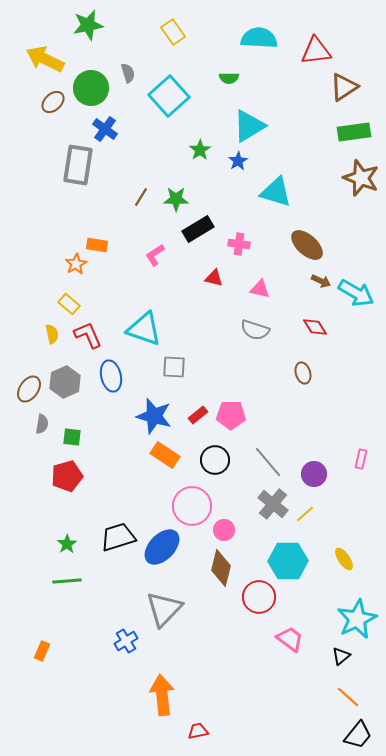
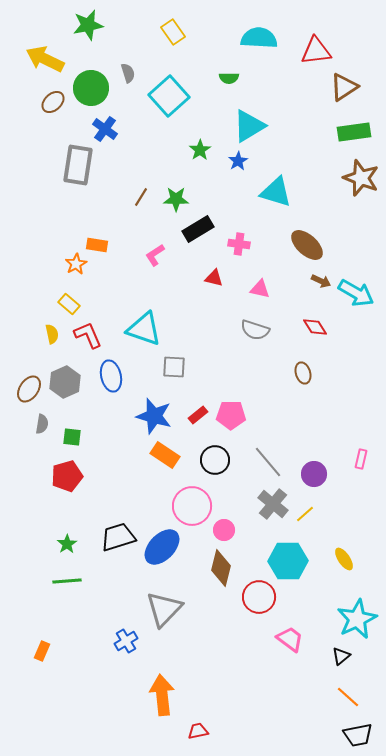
black trapezoid at (358, 735): rotated 40 degrees clockwise
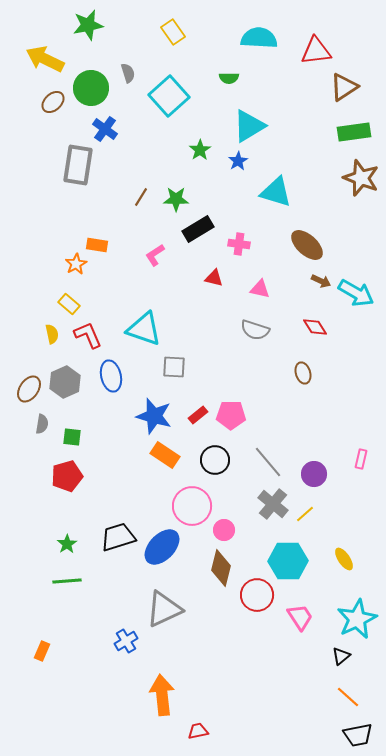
red circle at (259, 597): moved 2 px left, 2 px up
gray triangle at (164, 609): rotated 21 degrees clockwise
pink trapezoid at (290, 639): moved 10 px right, 22 px up; rotated 20 degrees clockwise
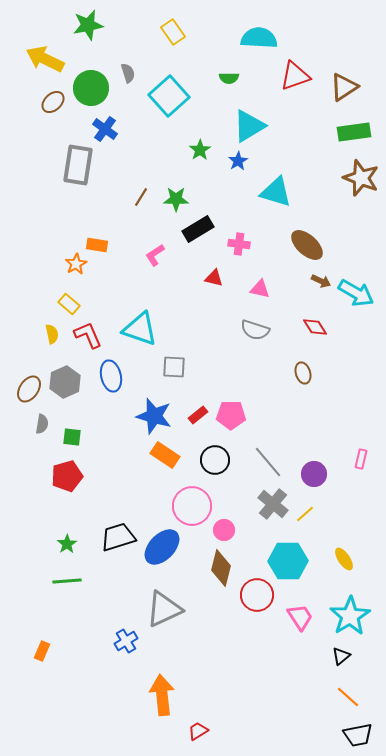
red triangle at (316, 51): moved 21 px left, 25 px down; rotated 12 degrees counterclockwise
cyan triangle at (144, 329): moved 4 px left
cyan star at (357, 619): moved 7 px left, 3 px up; rotated 6 degrees counterclockwise
red trapezoid at (198, 731): rotated 20 degrees counterclockwise
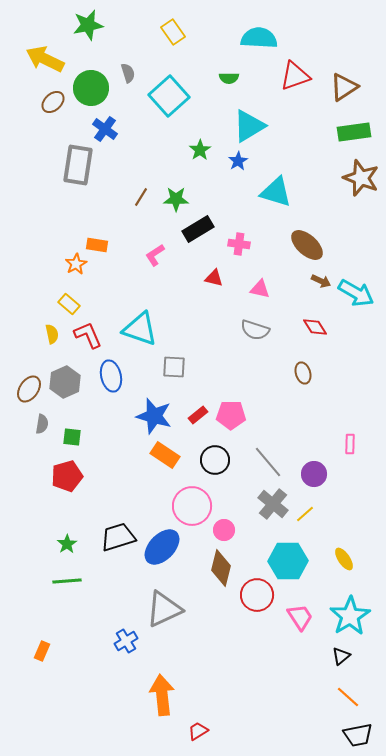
pink rectangle at (361, 459): moved 11 px left, 15 px up; rotated 12 degrees counterclockwise
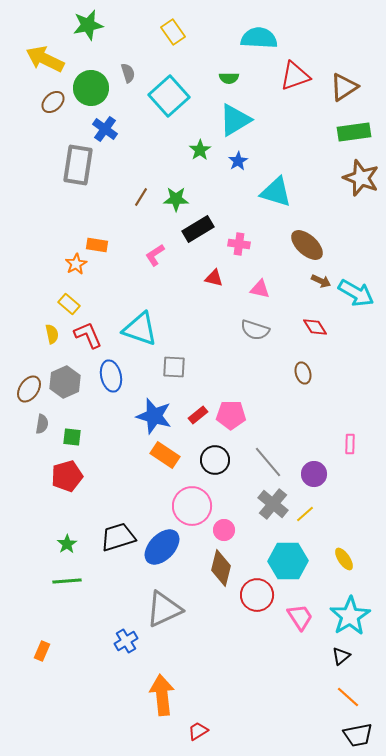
cyan triangle at (249, 126): moved 14 px left, 6 px up
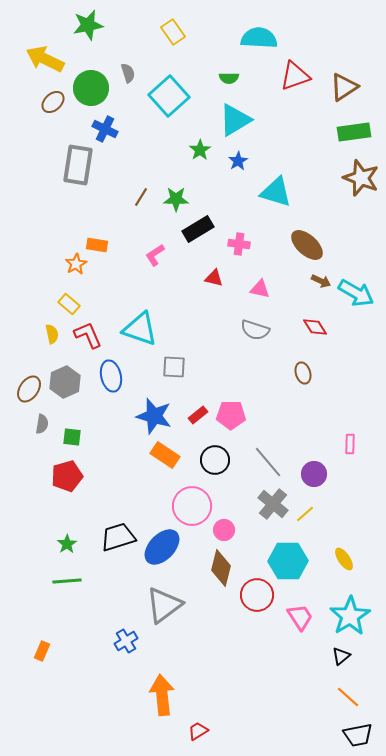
blue cross at (105, 129): rotated 10 degrees counterclockwise
gray triangle at (164, 609): moved 4 px up; rotated 12 degrees counterclockwise
